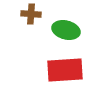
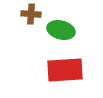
green ellipse: moved 5 px left
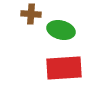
red rectangle: moved 1 px left, 2 px up
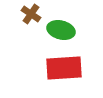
brown cross: rotated 30 degrees clockwise
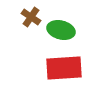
brown cross: moved 3 px down
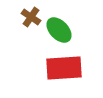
green ellipse: moved 2 px left; rotated 32 degrees clockwise
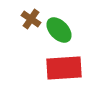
brown cross: moved 2 px down
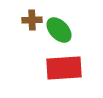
brown cross: moved 1 px right, 1 px down; rotated 36 degrees counterclockwise
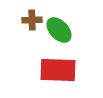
red rectangle: moved 6 px left, 2 px down; rotated 6 degrees clockwise
